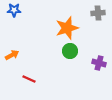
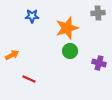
blue star: moved 18 px right, 6 px down
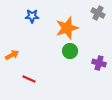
gray cross: rotated 32 degrees clockwise
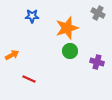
purple cross: moved 2 px left, 1 px up
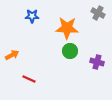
orange star: rotated 20 degrees clockwise
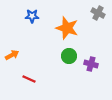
orange star: rotated 15 degrees clockwise
green circle: moved 1 px left, 5 px down
purple cross: moved 6 px left, 2 px down
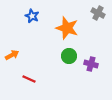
blue star: rotated 24 degrees clockwise
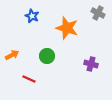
green circle: moved 22 px left
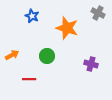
red line: rotated 24 degrees counterclockwise
